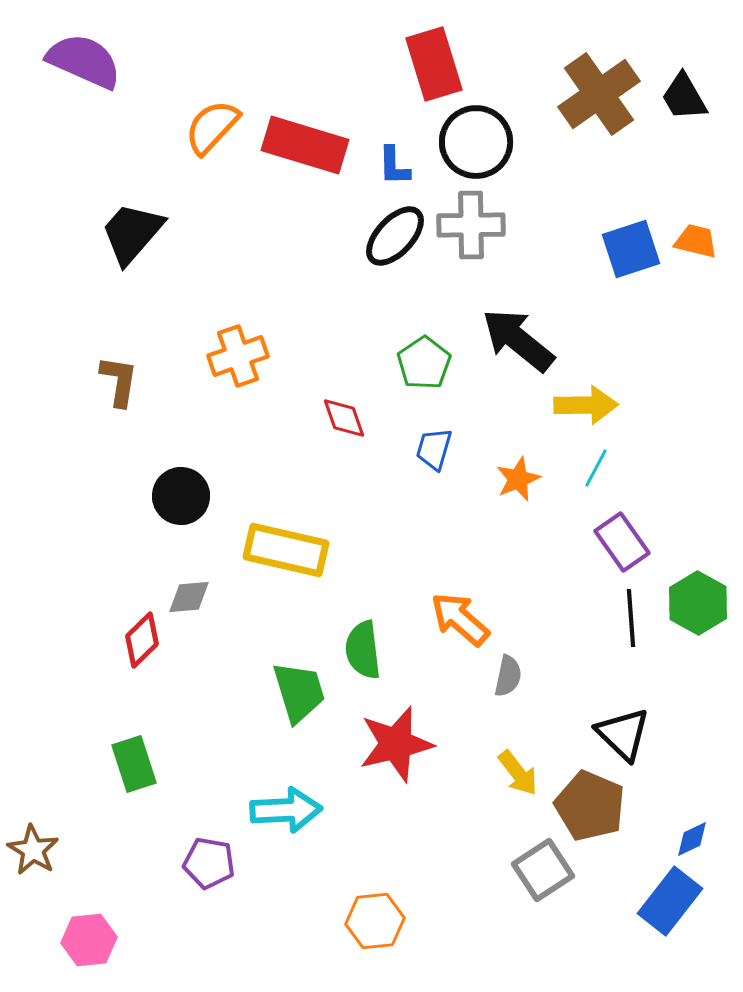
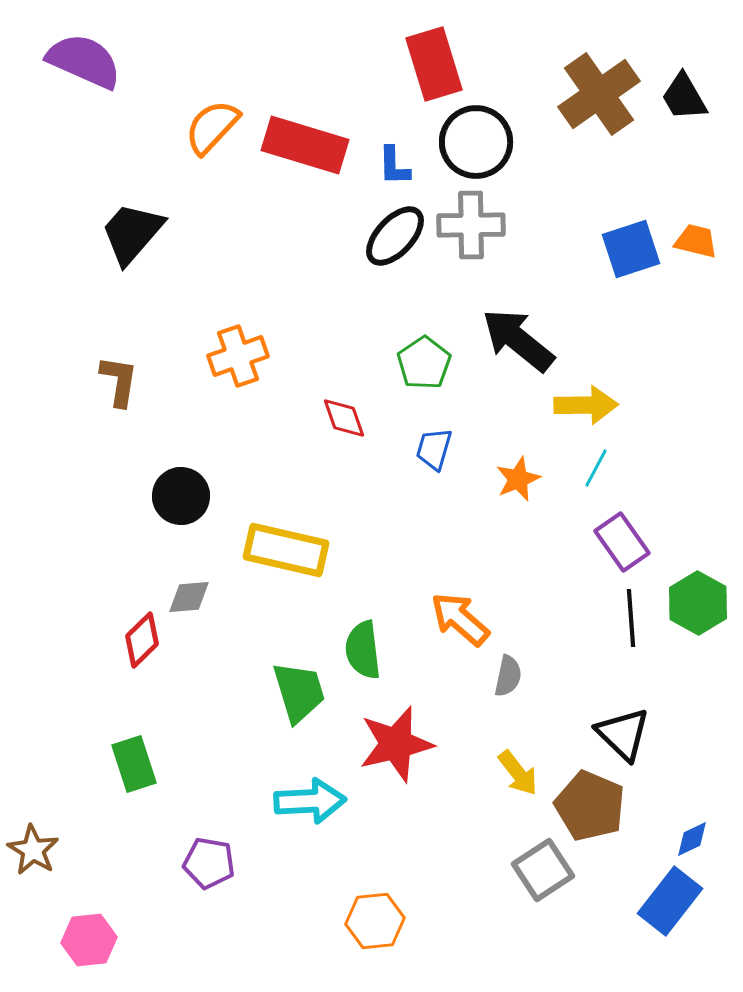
cyan arrow at (286, 810): moved 24 px right, 9 px up
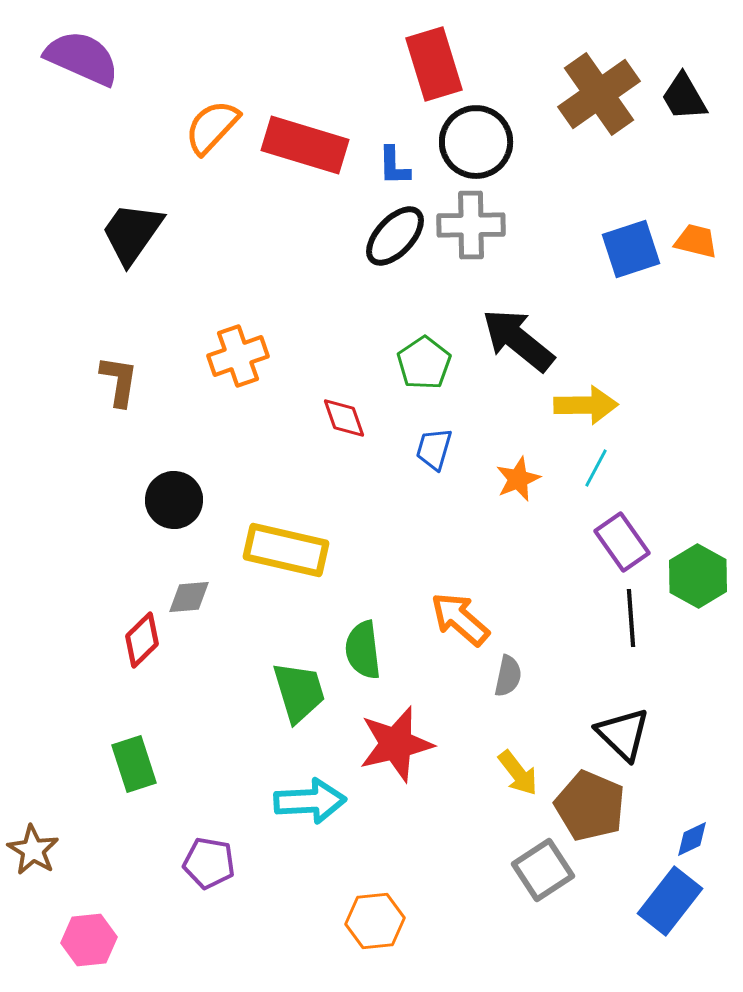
purple semicircle at (84, 61): moved 2 px left, 3 px up
black trapezoid at (132, 233): rotated 6 degrees counterclockwise
black circle at (181, 496): moved 7 px left, 4 px down
green hexagon at (698, 603): moved 27 px up
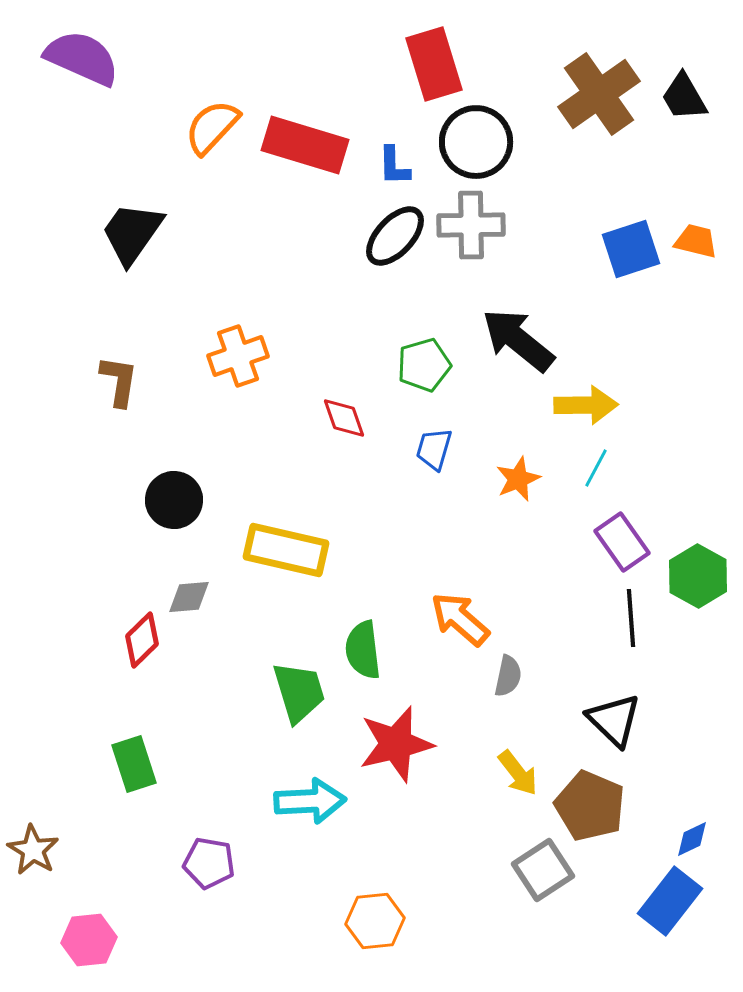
green pentagon at (424, 363): moved 2 px down; rotated 18 degrees clockwise
black triangle at (623, 734): moved 9 px left, 14 px up
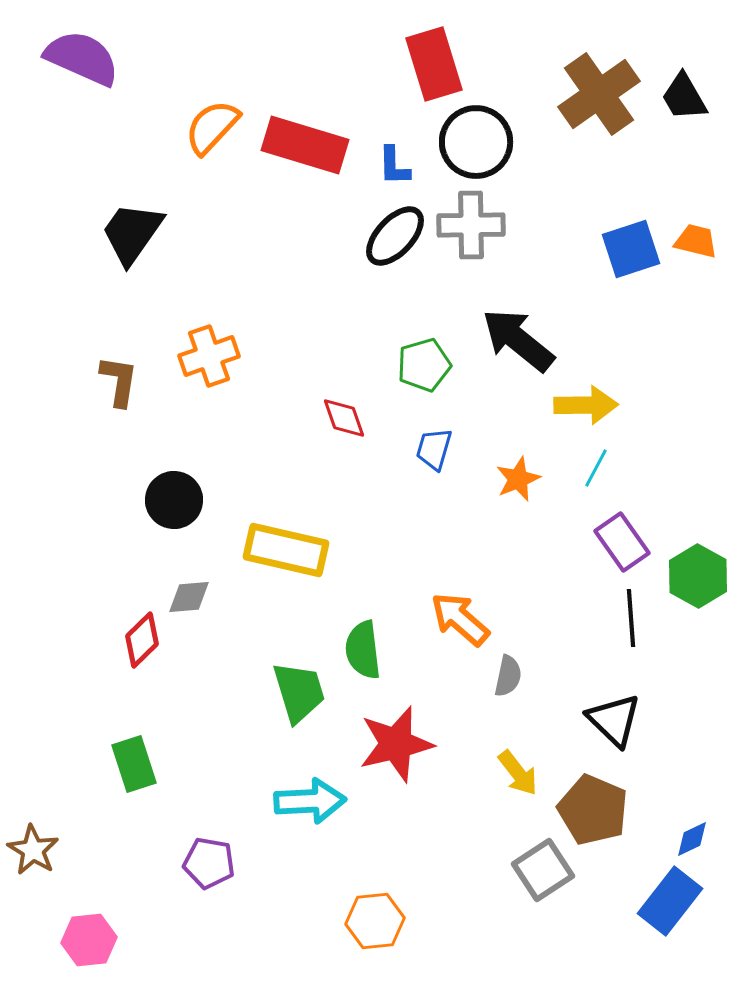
orange cross at (238, 356): moved 29 px left
brown pentagon at (590, 806): moved 3 px right, 4 px down
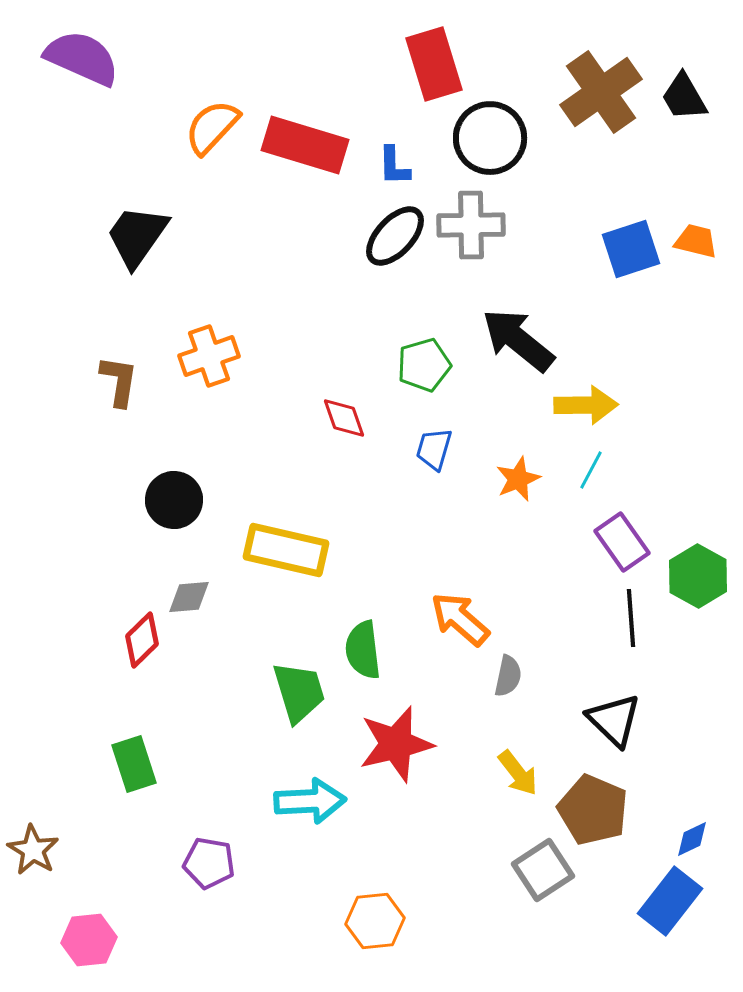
brown cross at (599, 94): moved 2 px right, 2 px up
black circle at (476, 142): moved 14 px right, 4 px up
black trapezoid at (132, 233): moved 5 px right, 3 px down
cyan line at (596, 468): moved 5 px left, 2 px down
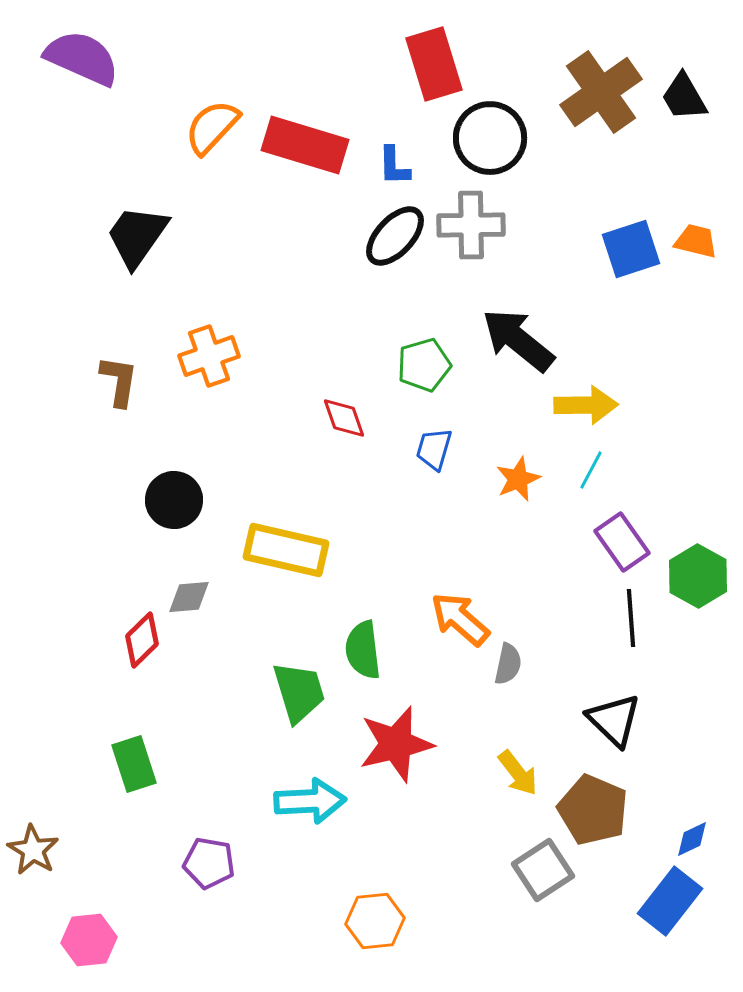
gray semicircle at (508, 676): moved 12 px up
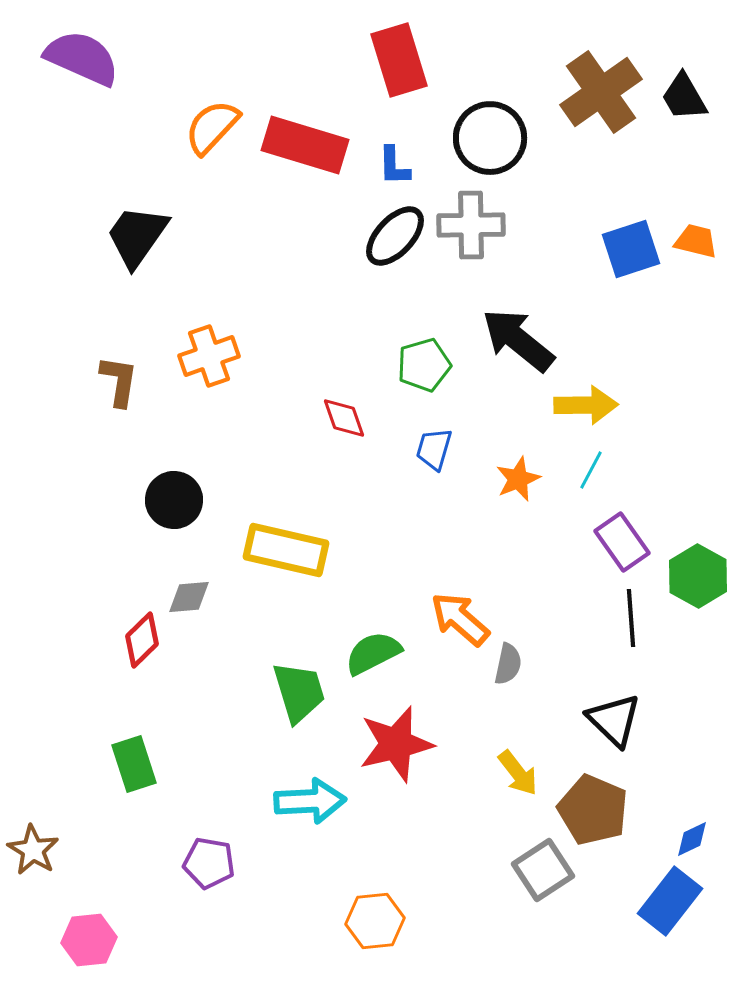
red rectangle at (434, 64): moved 35 px left, 4 px up
green semicircle at (363, 650): moved 10 px right, 3 px down; rotated 70 degrees clockwise
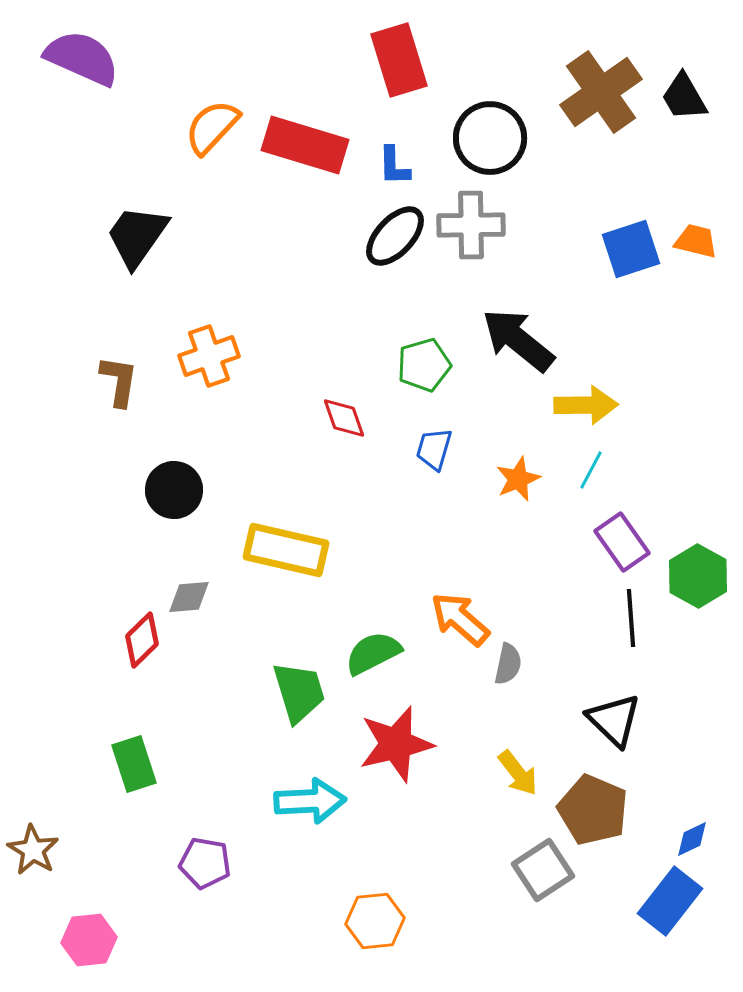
black circle at (174, 500): moved 10 px up
purple pentagon at (209, 863): moved 4 px left
